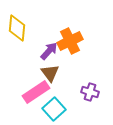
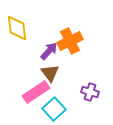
yellow diamond: rotated 12 degrees counterclockwise
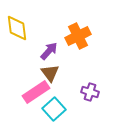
orange cross: moved 8 px right, 5 px up
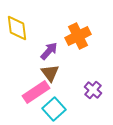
purple cross: moved 3 px right, 2 px up; rotated 24 degrees clockwise
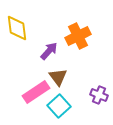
brown triangle: moved 8 px right, 4 px down
purple cross: moved 6 px right, 5 px down; rotated 18 degrees counterclockwise
cyan square: moved 5 px right, 3 px up
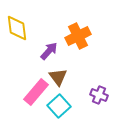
pink rectangle: rotated 16 degrees counterclockwise
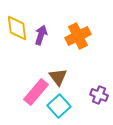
purple arrow: moved 8 px left, 16 px up; rotated 24 degrees counterclockwise
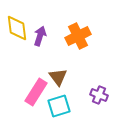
purple arrow: moved 1 px left, 1 px down
pink rectangle: rotated 8 degrees counterclockwise
cyan square: rotated 25 degrees clockwise
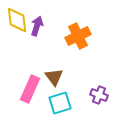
yellow diamond: moved 8 px up
purple arrow: moved 3 px left, 10 px up
brown triangle: moved 4 px left
pink rectangle: moved 6 px left, 3 px up; rotated 8 degrees counterclockwise
cyan square: moved 1 px right, 3 px up
